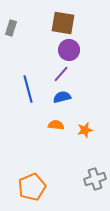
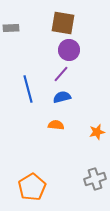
gray rectangle: rotated 70 degrees clockwise
orange star: moved 12 px right, 2 px down
orange pentagon: rotated 8 degrees counterclockwise
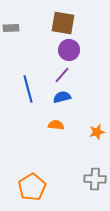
purple line: moved 1 px right, 1 px down
gray cross: rotated 20 degrees clockwise
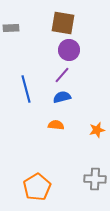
blue line: moved 2 px left
orange star: moved 2 px up
orange pentagon: moved 5 px right
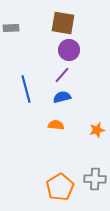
orange pentagon: moved 23 px right
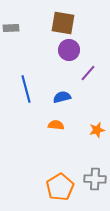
purple line: moved 26 px right, 2 px up
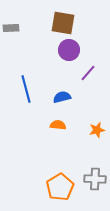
orange semicircle: moved 2 px right
